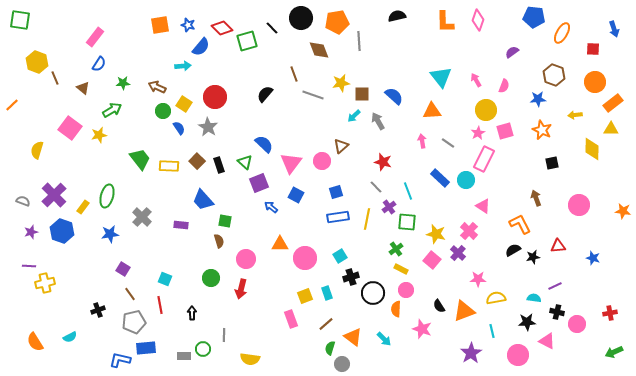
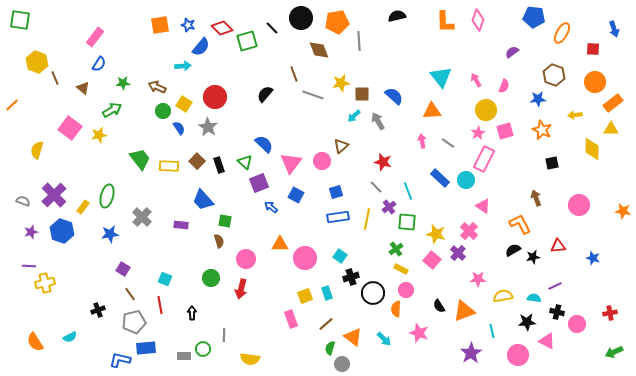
cyan square at (340, 256): rotated 24 degrees counterclockwise
yellow semicircle at (496, 298): moved 7 px right, 2 px up
pink star at (422, 329): moved 3 px left, 4 px down
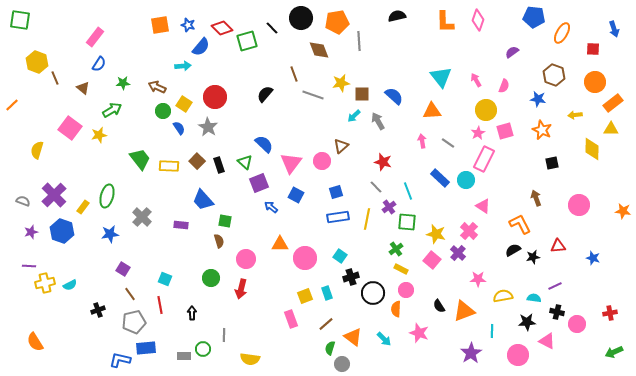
blue star at (538, 99): rotated 14 degrees clockwise
cyan line at (492, 331): rotated 16 degrees clockwise
cyan semicircle at (70, 337): moved 52 px up
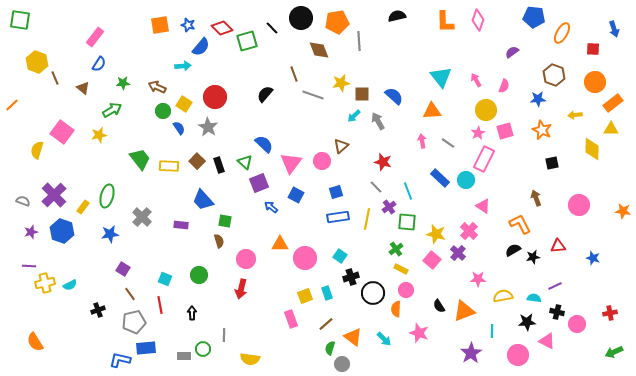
blue star at (538, 99): rotated 14 degrees counterclockwise
pink square at (70, 128): moved 8 px left, 4 px down
green circle at (211, 278): moved 12 px left, 3 px up
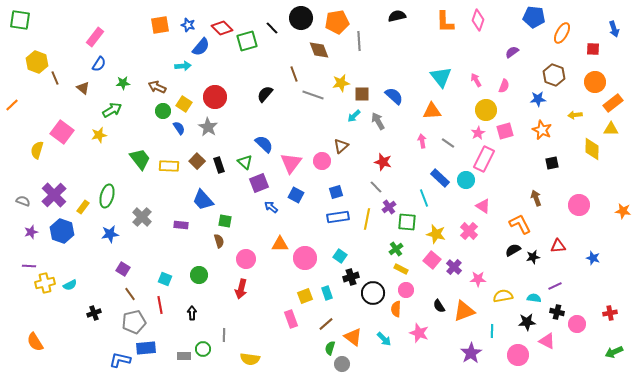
cyan line at (408, 191): moved 16 px right, 7 px down
purple cross at (458, 253): moved 4 px left, 14 px down
black cross at (98, 310): moved 4 px left, 3 px down
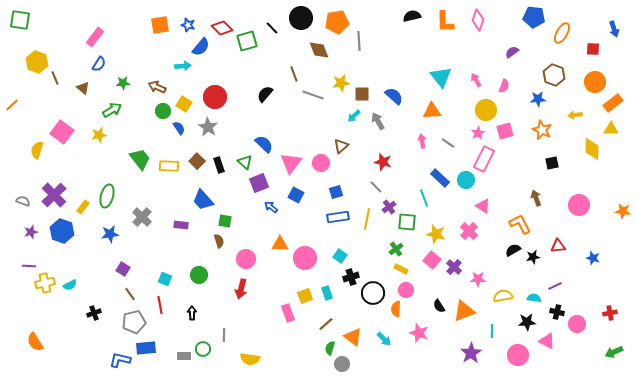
black semicircle at (397, 16): moved 15 px right
pink circle at (322, 161): moved 1 px left, 2 px down
pink rectangle at (291, 319): moved 3 px left, 6 px up
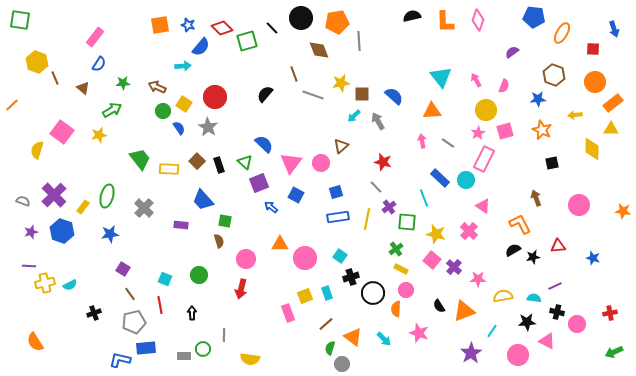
yellow rectangle at (169, 166): moved 3 px down
gray cross at (142, 217): moved 2 px right, 9 px up
cyan line at (492, 331): rotated 32 degrees clockwise
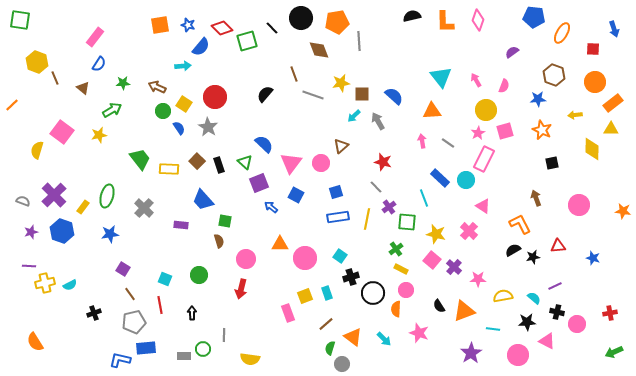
cyan semicircle at (534, 298): rotated 32 degrees clockwise
cyan line at (492, 331): moved 1 px right, 2 px up; rotated 64 degrees clockwise
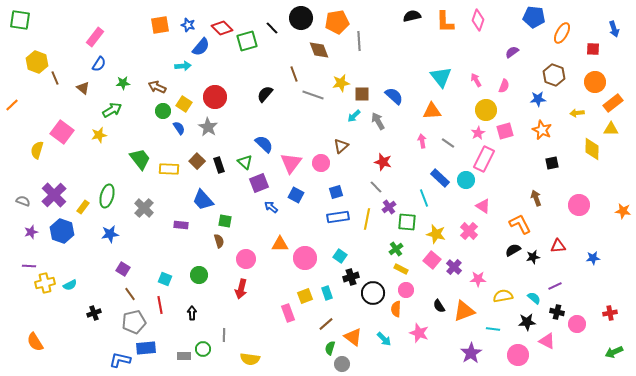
yellow arrow at (575, 115): moved 2 px right, 2 px up
blue star at (593, 258): rotated 24 degrees counterclockwise
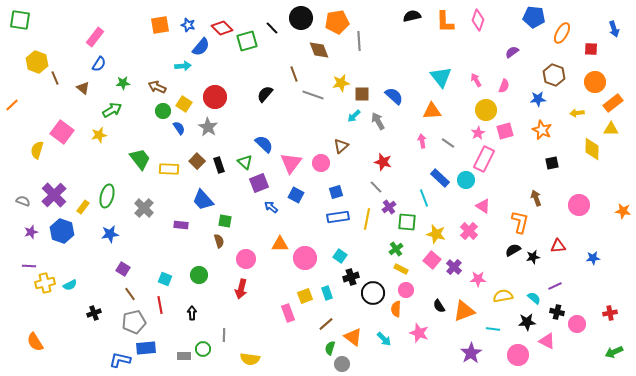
red square at (593, 49): moved 2 px left
orange L-shape at (520, 224): moved 2 px up; rotated 40 degrees clockwise
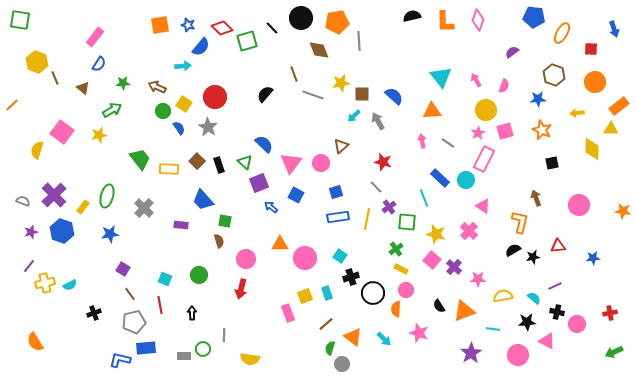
orange rectangle at (613, 103): moved 6 px right, 3 px down
purple line at (29, 266): rotated 56 degrees counterclockwise
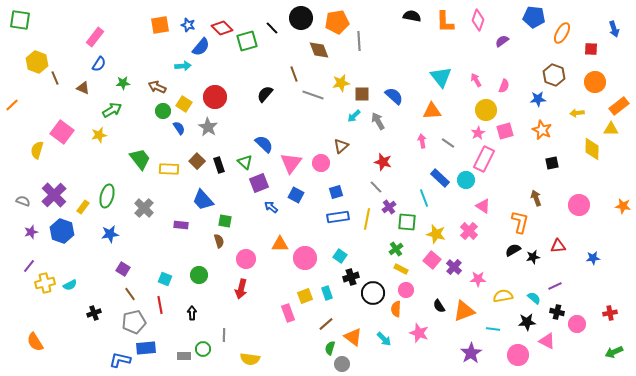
black semicircle at (412, 16): rotated 24 degrees clockwise
purple semicircle at (512, 52): moved 10 px left, 11 px up
brown triangle at (83, 88): rotated 16 degrees counterclockwise
orange star at (623, 211): moved 5 px up
